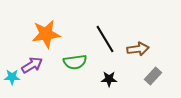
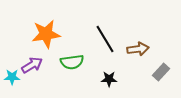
green semicircle: moved 3 px left
gray rectangle: moved 8 px right, 4 px up
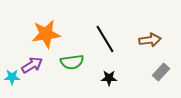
brown arrow: moved 12 px right, 9 px up
black star: moved 1 px up
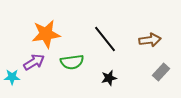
black line: rotated 8 degrees counterclockwise
purple arrow: moved 2 px right, 3 px up
black star: rotated 14 degrees counterclockwise
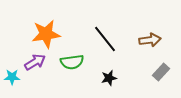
purple arrow: moved 1 px right
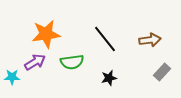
gray rectangle: moved 1 px right
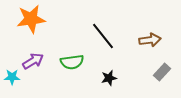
orange star: moved 15 px left, 15 px up
black line: moved 2 px left, 3 px up
purple arrow: moved 2 px left, 1 px up
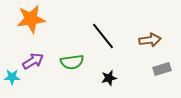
gray rectangle: moved 3 px up; rotated 30 degrees clockwise
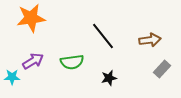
orange star: moved 1 px up
gray rectangle: rotated 30 degrees counterclockwise
